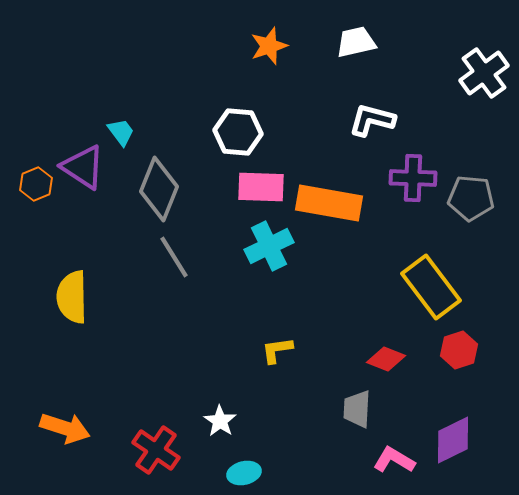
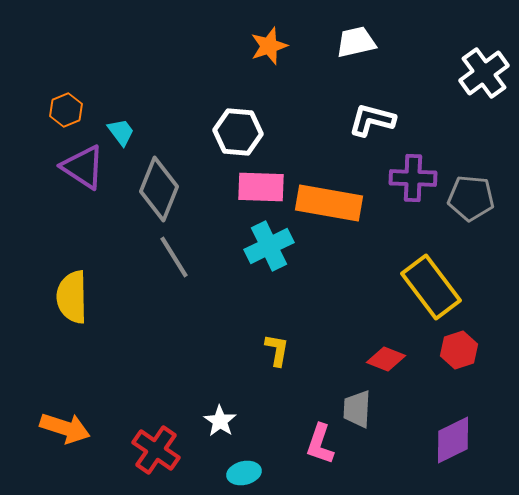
orange hexagon: moved 30 px right, 74 px up
yellow L-shape: rotated 108 degrees clockwise
pink L-shape: moved 74 px left, 16 px up; rotated 102 degrees counterclockwise
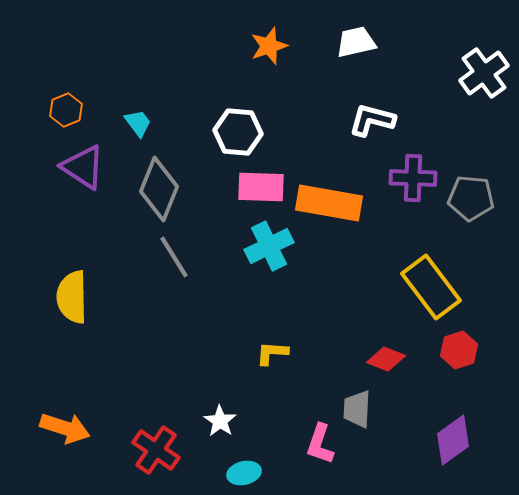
cyan trapezoid: moved 17 px right, 9 px up
yellow L-shape: moved 5 px left, 3 px down; rotated 96 degrees counterclockwise
purple diamond: rotated 9 degrees counterclockwise
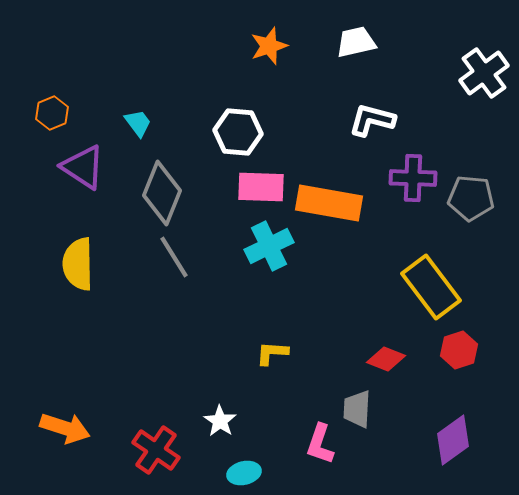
orange hexagon: moved 14 px left, 3 px down
gray diamond: moved 3 px right, 4 px down
yellow semicircle: moved 6 px right, 33 px up
